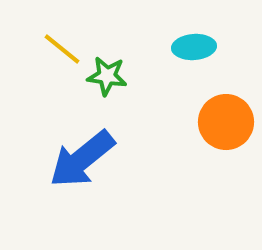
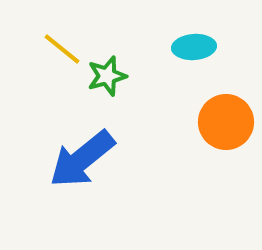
green star: rotated 24 degrees counterclockwise
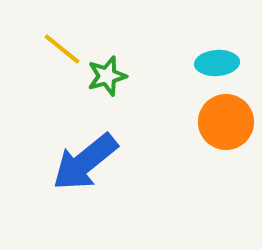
cyan ellipse: moved 23 px right, 16 px down
blue arrow: moved 3 px right, 3 px down
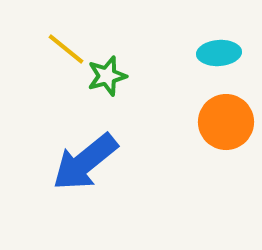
yellow line: moved 4 px right
cyan ellipse: moved 2 px right, 10 px up
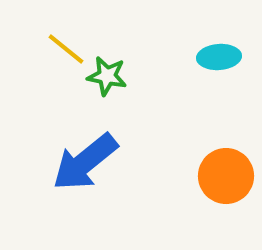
cyan ellipse: moved 4 px down
green star: rotated 27 degrees clockwise
orange circle: moved 54 px down
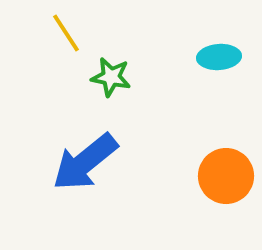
yellow line: moved 16 px up; rotated 18 degrees clockwise
green star: moved 4 px right, 1 px down
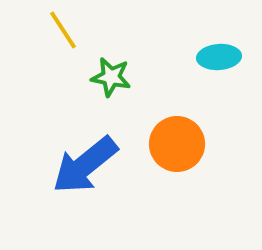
yellow line: moved 3 px left, 3 px up
blue arrow: moved 3 px down
orange circle: moved 49 px left, 32 px up
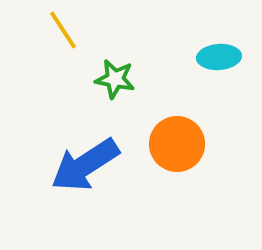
green star: moved 4 px right, 2 px down
blue arrow: rotated 6 degrees clockwise
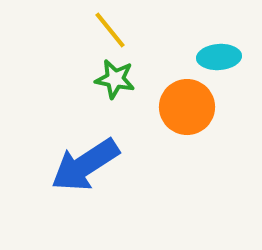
yellow line: moved 47 px right; rotated 6 degrees counterclockwise
orange circle: moved 10 px right, 37 px up
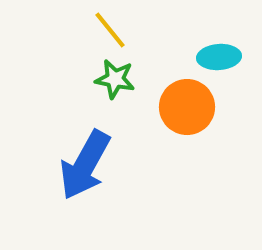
blue arrow: rotated 28 degrees counterclockwise
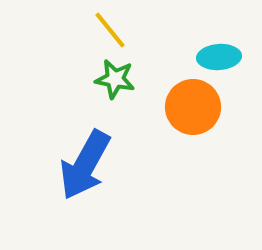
orange circle: moved 6 px right
